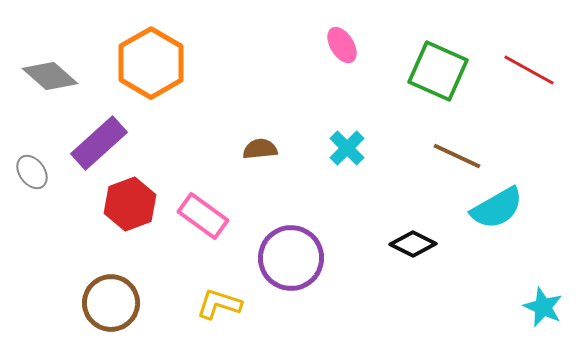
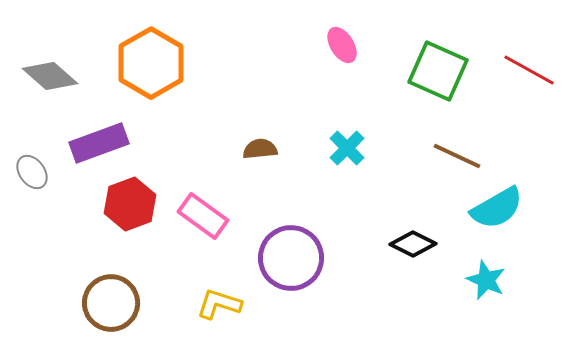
purple rectangle: rotated 22 degrees clockwise
cyan star: moved 57 px left, 27 px up
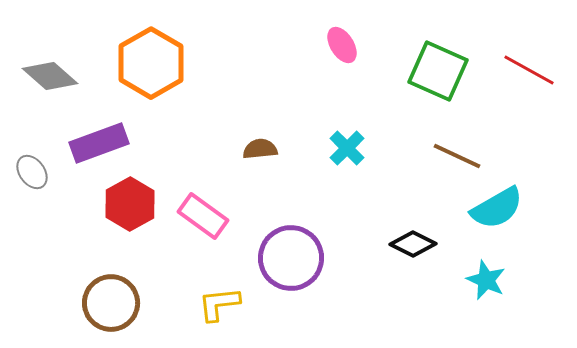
red hexagon: rotated 9 degrees counterclockwise
yellow L-shape: rotated 24 degrees counterclockwise
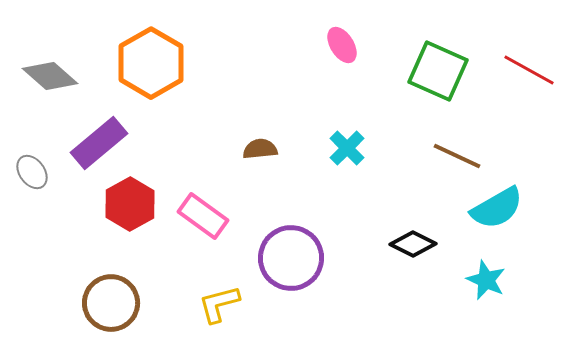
purple rectangle: rotated 20 degrees counterclockwise
yellow L-shape: rotated 9 degrees counterclockwise
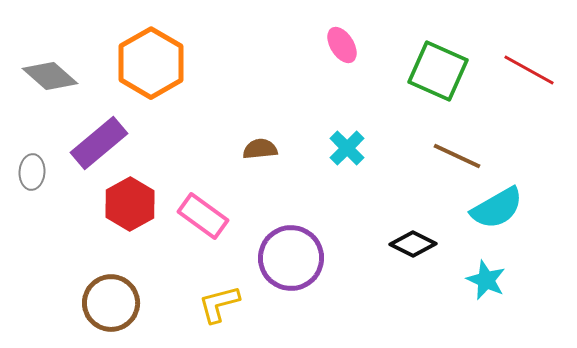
gray ellipse: rotated 40 degrees clockwise
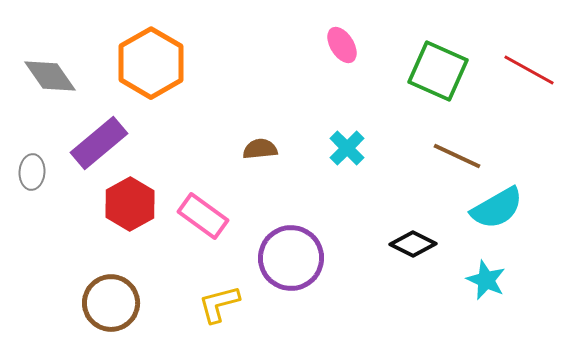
gray diamond: rotated 14 degrees clockwise
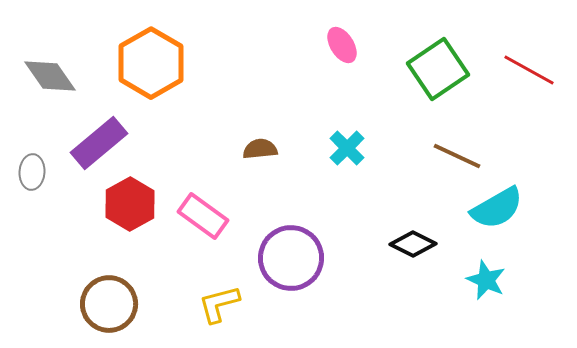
green square: moved 2 px up; rotated 32 degrees clockwise
brown circle: moved 2 px left, 1 px down
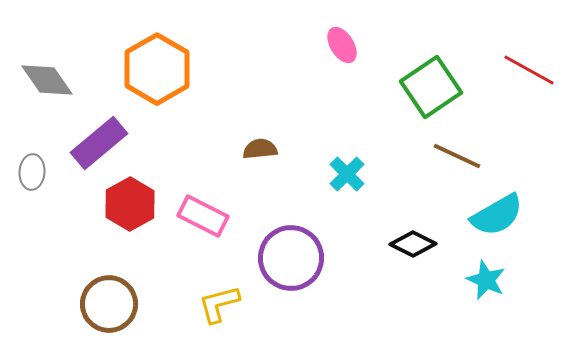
orange hexagon: moved 6 px right, 6 px down
green square: moved 7 px left, 18 px down
gray diamond: moved 3 px left, 4 px down
cyan cross: moved 26 px down
cyan semicircle: moved 7 px down
pink rectangle: rotated 9 degrees counterclockwise
